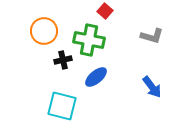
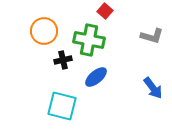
blue arrow: moved 1 px right, 1 px down
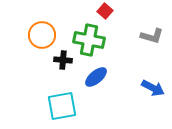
orange circle: moved 2 px left, 4 px down
black cross: rotated 18 degrees clockwise
blue arrow: rotated 25 degrees counterclockwise
cyan square: rotated 24 degrees counterclockwise
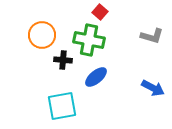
red square: moved 5 px left, 1 px down
